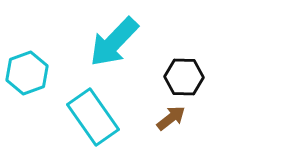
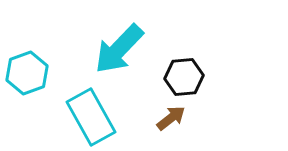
cyan arrow: moved 5 px right, 7 px down
black hexagon: rotated 6 degrees counterclockwise
cyan rectangle: moved 2 px left; rotated 6 degrees clockwise
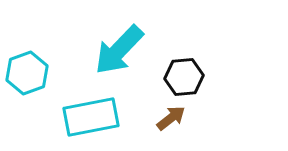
cyan arrow: moved 1 px down
cyan rectangle: rotated 72 degrees counterclockwise
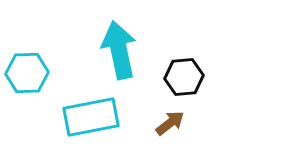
cyan arrow: rotated 124 degrees clockwise
cyan hexagon: rotated 18 degrees clockwise
brown arrow: moved 1 px left, 5 px down
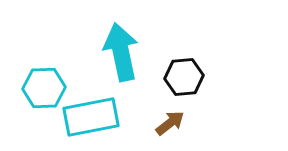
cyan arrow: moved 2 px right, 2 px down
cyan hexagon: moved 17 px right, 15 px down
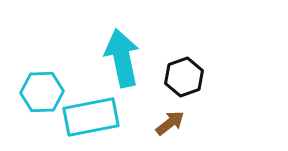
cyan arrow: moved 1 px right, 6 px down
black hexagon: rotated 15 degrees counterclockwise
cyan hexagon: moved 2 px left, 4 px down
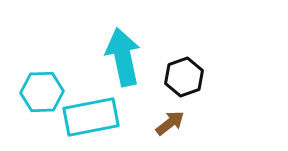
cyan arrow: moved 1 px right, 1 px up
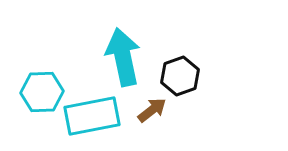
black hexagon: moved 4 px left, 1 px up
cyan rectangle: moved 1 px right, 1 px up
brown arrow: moved 18 px left, 13 px up
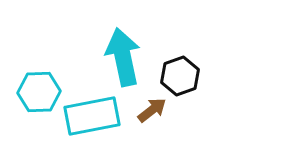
cyan hexagon: moved 3 px left
